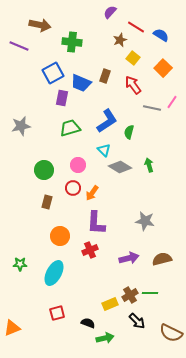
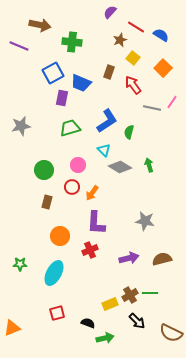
brown rectangle at (105, 76): moved 4 px right, 4 px up
red circle at (73, 188): moved 1 px left, 1 px up
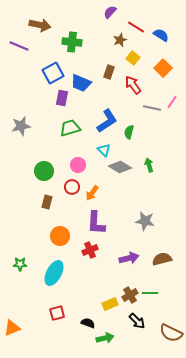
green circle at (44, 170): moved 1 px down
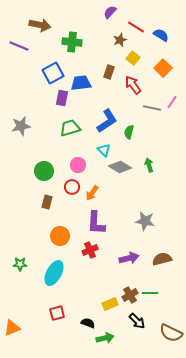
blue trapezoid at (81, 83): rotated 150 degrees clockwise
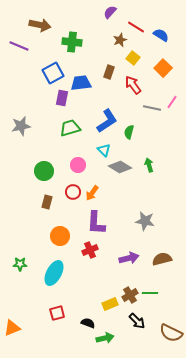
red circle at (72, 187): moved 1 px right, 5 px down
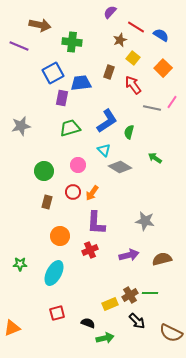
green arrow at (149, 165): moved 6 px right, 7 px up; rotated 40 degrees counterclockwise
purple arrow at (129, 258): moved 3 px up
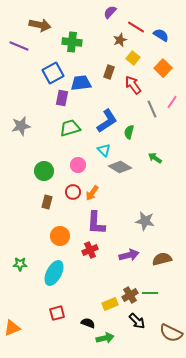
gray line at (152, 108): moved 1 px down; rotated 54 degrees clockwise
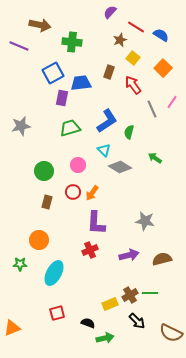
orange circle at (60, 236): moved 21 px left, 4 px down
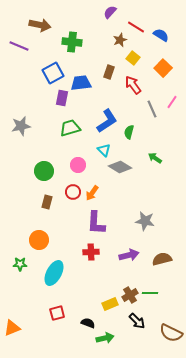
red cross at (90, 250): moved 1 px right, 2 px down; rotated 21 degrees clockwise
